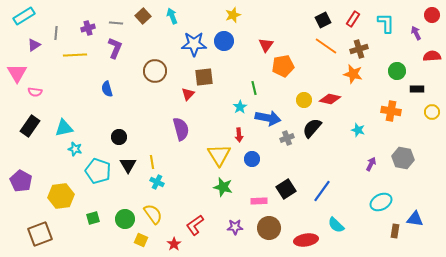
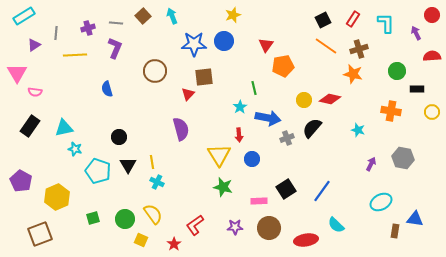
yellow hexagon at (61, 196): moved 4 px left, 1 px down; rotated 15 degrees counterclockwise
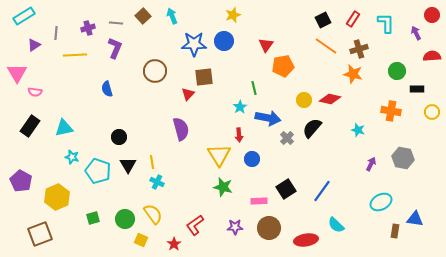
gray cross at (287, 138): rotated 24 degrees counterclockwise
cyan star at (75, 149): moved 3 px left, 8 px down
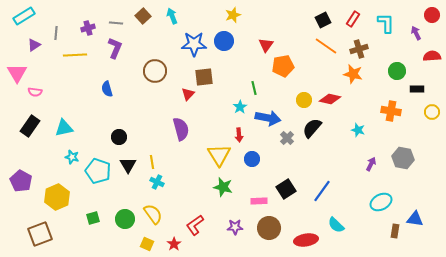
yellow square at (141, 240): moved 6 px right, 4 px down
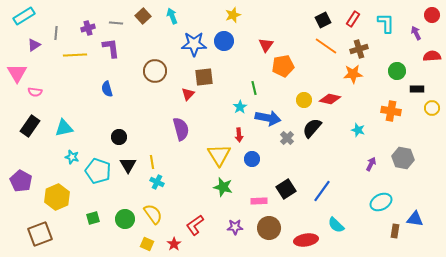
purple L-shape at (115, 48): moved 4 px left; rotated 30 degrees counterclockwise
orange star at (353, 74): rotated 18 degrees counterclockwise
yellow circle at (432, 112): moved 4 px up
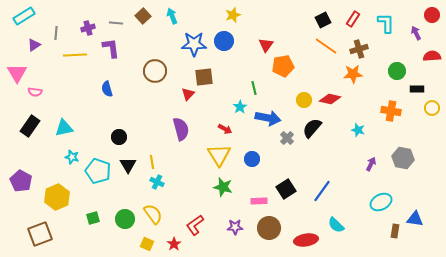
red arrow at (239, 135): moved 14 px left, 6 px up; rotated 56 degrees counterclockwise
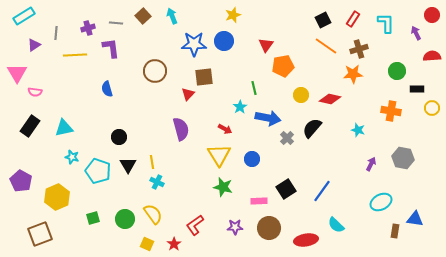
yellow circle at (304, 100): moved 3 px left, 5 px up
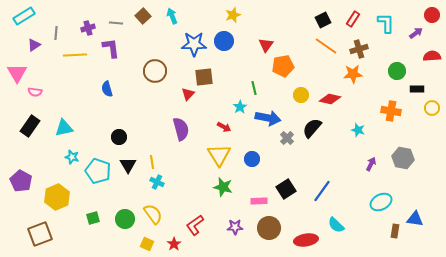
purple arrow at (416, 33): rotated 80 degrees clockwise
red arrow at (225, 129): moved 1 px left, 2 px up
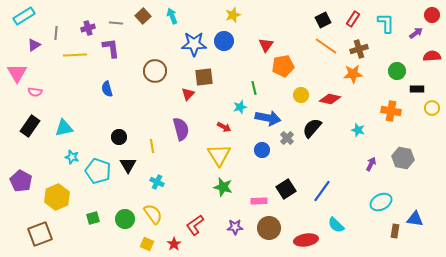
cyan star at (240, 107): rotated 16 degrees clockwise
blue circle at (252, 159): moved 10 px right, 9 px up
yellow line at (152, 162): moved 16 px up
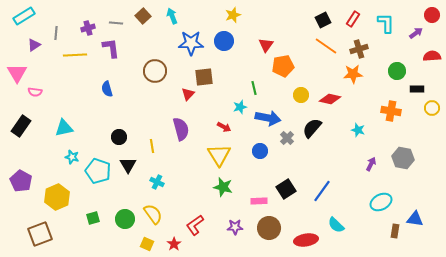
blue star at (194, 44): moved 3 px left, 1 px up
black rectangle at (30, 126): moved 9 px left
blue circle at (262, 150): moved 2 px left, 1 px down
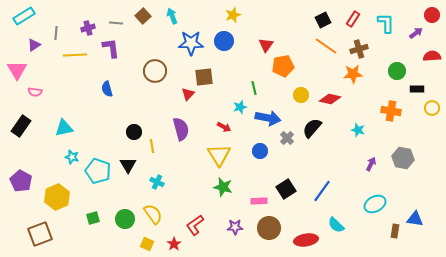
pink triangle at (17, 73): moved 3 px up
black circle at (119, 137): moved 15 px right, 5 px up
cyan ellipse at (381, 202): moved 6 px left, 2 px down
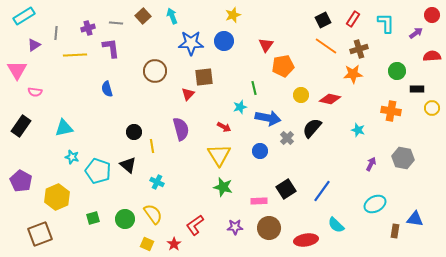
black triangle at (128, 165): rotated 18 degrees counterclockwise
